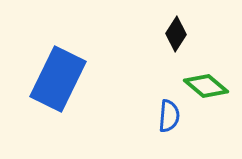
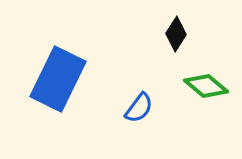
blue semicircle: moved 30 px left, 8 px up; rotated 32 degrees clockwise
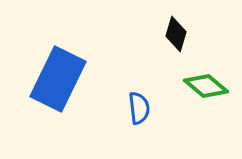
black diamond: rotated 16 degrees counterclockwise
blue semicircle: rotated 44 degrees counterclockwise
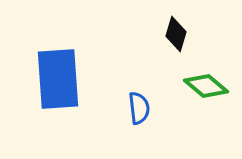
blue rectangle: rotated 30 degrees counterclockwise
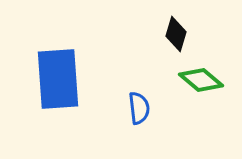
green diamond: moved 5 px left, 6 px up
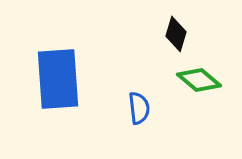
green diamond: moved 2 px left
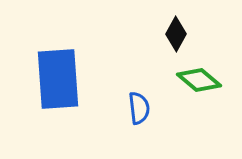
black diamond: rotated 12 degrees clockwise
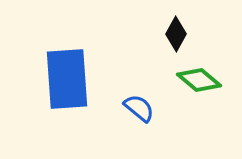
blue rectangle: moved 9 px right
blue semicircle: rotated 44 degrees counterclockwise
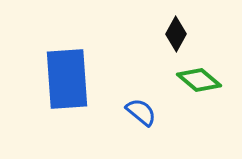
blue semicircle: moved 2 px right, 4 px down
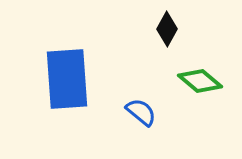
black diamond: moved 9 px left, 5 px up
green diamond: moved 1 px right, 1 px down
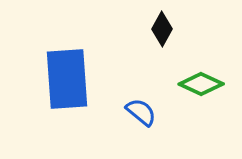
black diamond: moved 5 px left
green diamond: moved 1 px right, 3 px down; rotated 15 degrees counterclockwise
